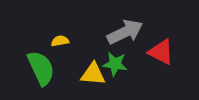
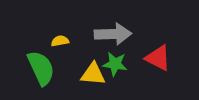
gray arrow: moved 12 px left, 2 px down; rotated 24 degrees clockwise
red triangle: moved 3 px left, 6 px down
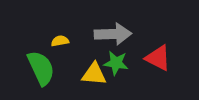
green star: moved 1 px right, 1 px up
yellow triangle: moved 1 px right
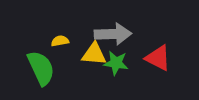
yellow triangle: moved 20 px up
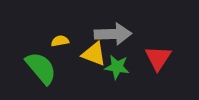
yellow triangle: rotated 16 degrees clockwise
red triangle: rotated 36 degrees clockwise
green star: moved 1 px right, 4 px down
green semicircle: rotated 15 degrees counterclockwise
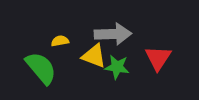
yellow triangle: moved 2 px down
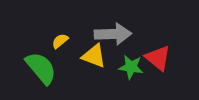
yellow semicircle: rotated 30 degrees counterclockwise
red triangle: rotated 24 degrees counterclockwise
green star: moved 14 px right
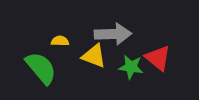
yellow semicircle: rotated 42 degrees clockwise
